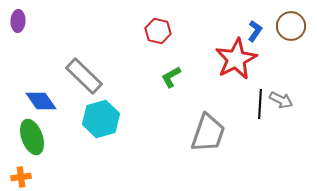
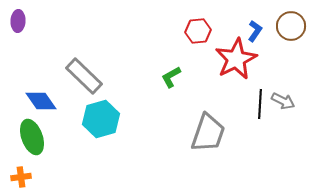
red hexagon: moved 40 px right; rotated 20 degrees counterclockwise
gray arrow: moved 2 px right, 1 px down
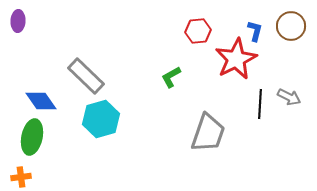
blue L-shape: rotated 20 degrees counterclockwise
gray rectangle: moved 2 px right
gray arrow: moved 6 px right, 4 px up
green ellipse: rotated 32 degrees clockwise
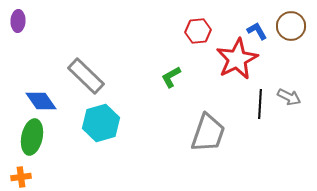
blue L-shape: moved 2 px right; rotated 45 degrees counterclockwise
red star: moved 1 px right
cyan hexagon: moved 4 px down
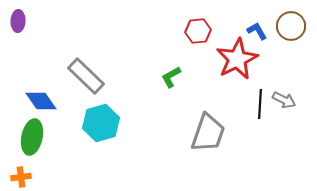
gray arrow: moved 5 px left, 3 px down
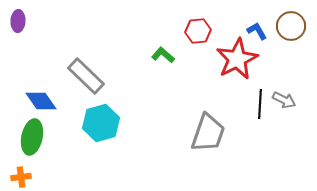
green L-shape: moved 8 px left, 22 px up; rotated 70 degrees clockwise
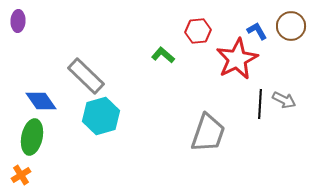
cyan hexagon: moved 7 px up
orange cross: moved 2 px up; rotated 24 degrees counterclockwise
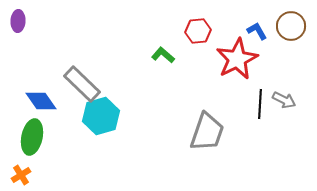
gray rectangle: moved 4 px left, 8 px down
gray trapezoid: moved 1 px left, 1 px up
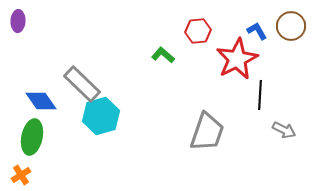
gray arrow: moved 30 px down
black line: moved 9 px up
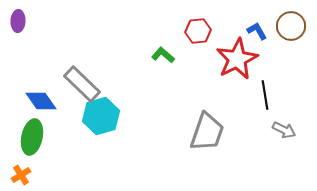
black line: moved 5 px right; rotated 12 degrees counterclockwise
